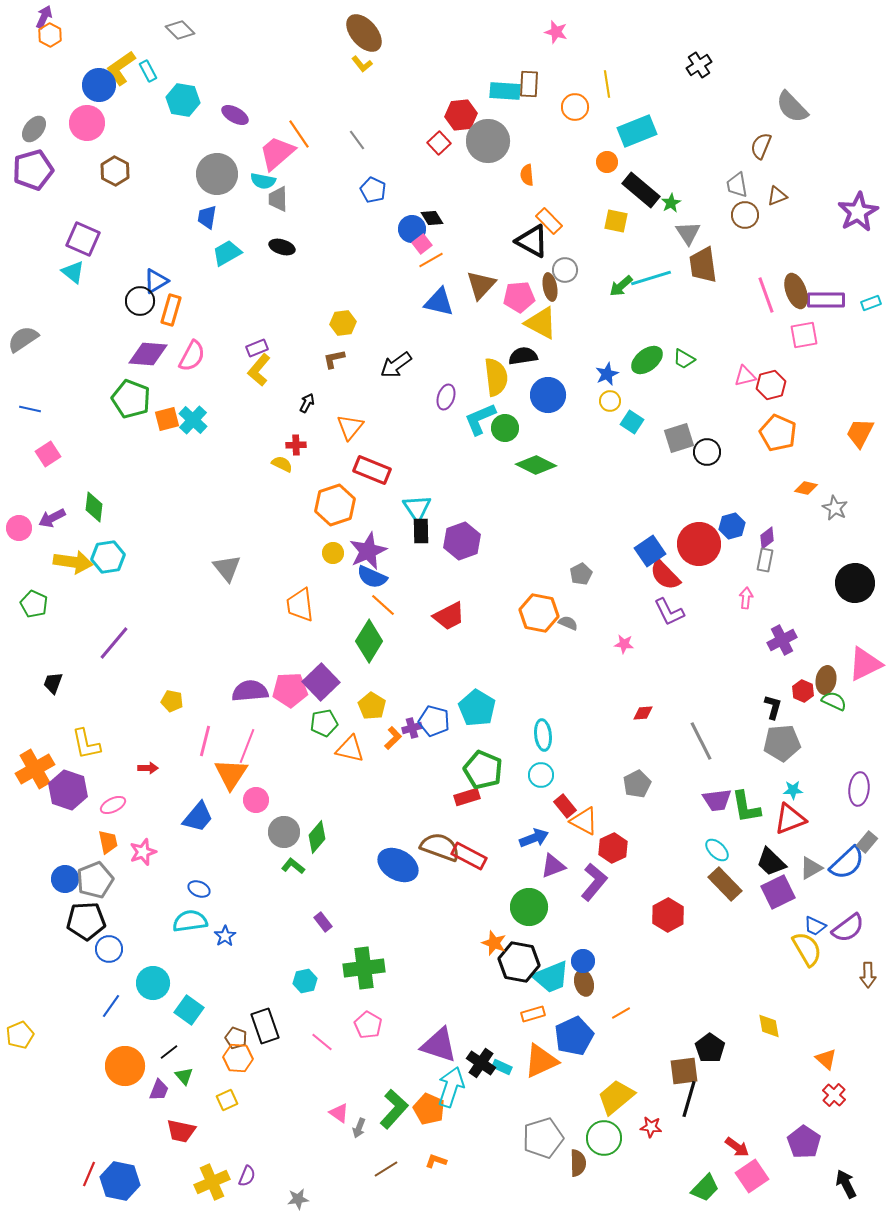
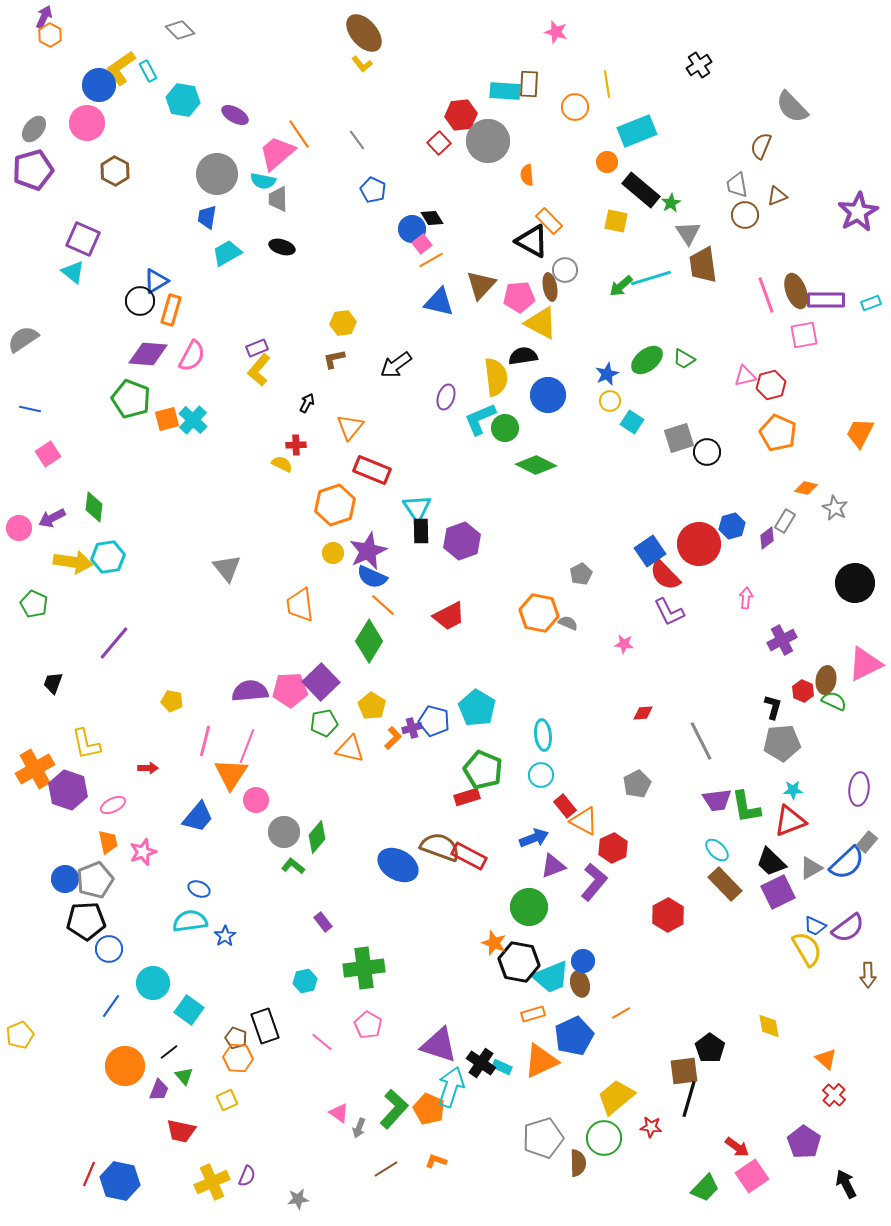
gray rectangle at (765, 560): moved 20 px right, 39 px up; rotated 20 degrees clockwise
red triangle at (790, 819): moved 2 px down
brown ellipse at (584, 983): moved 4 px left, 1 px down
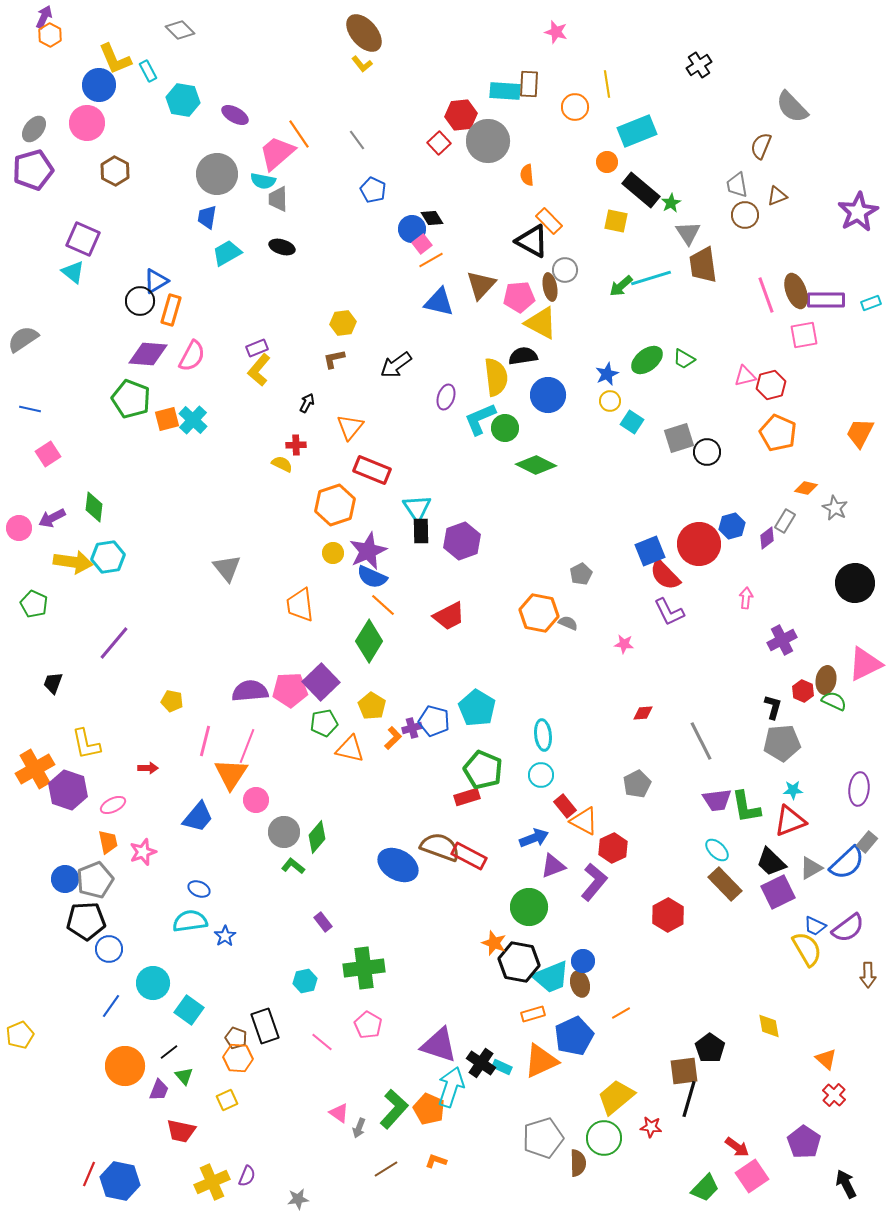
yellow L-shape at (121, 68): moved 6 px left, 9 px up; rotated 78 degrees counterclockwise
blue square at (650, 551): rotated 12 degrees clockwise
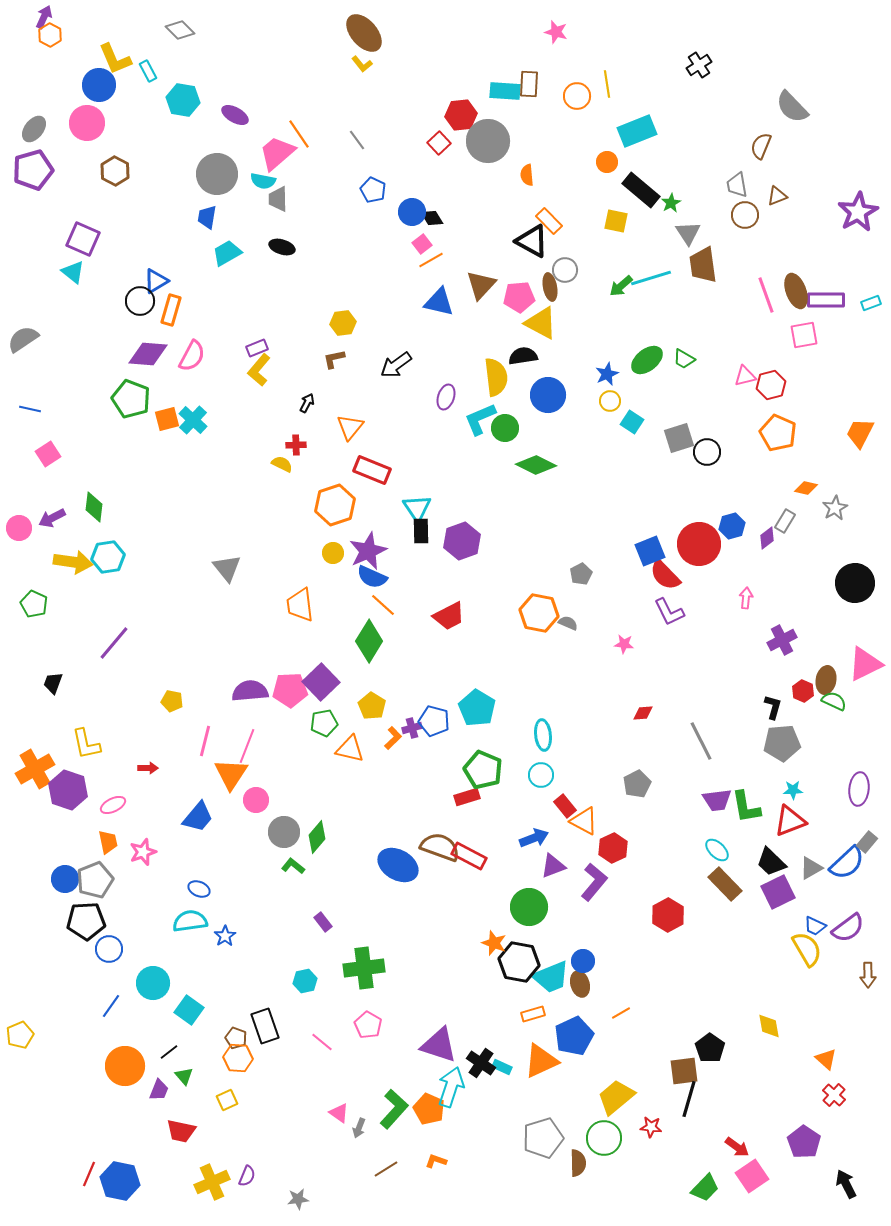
orange circle at (575, 107): moved 2 px right, 11 px up
blue circle at (412, 229): moved 17 px up
gray star at (835, 508): rotated 15 degrees clockwise
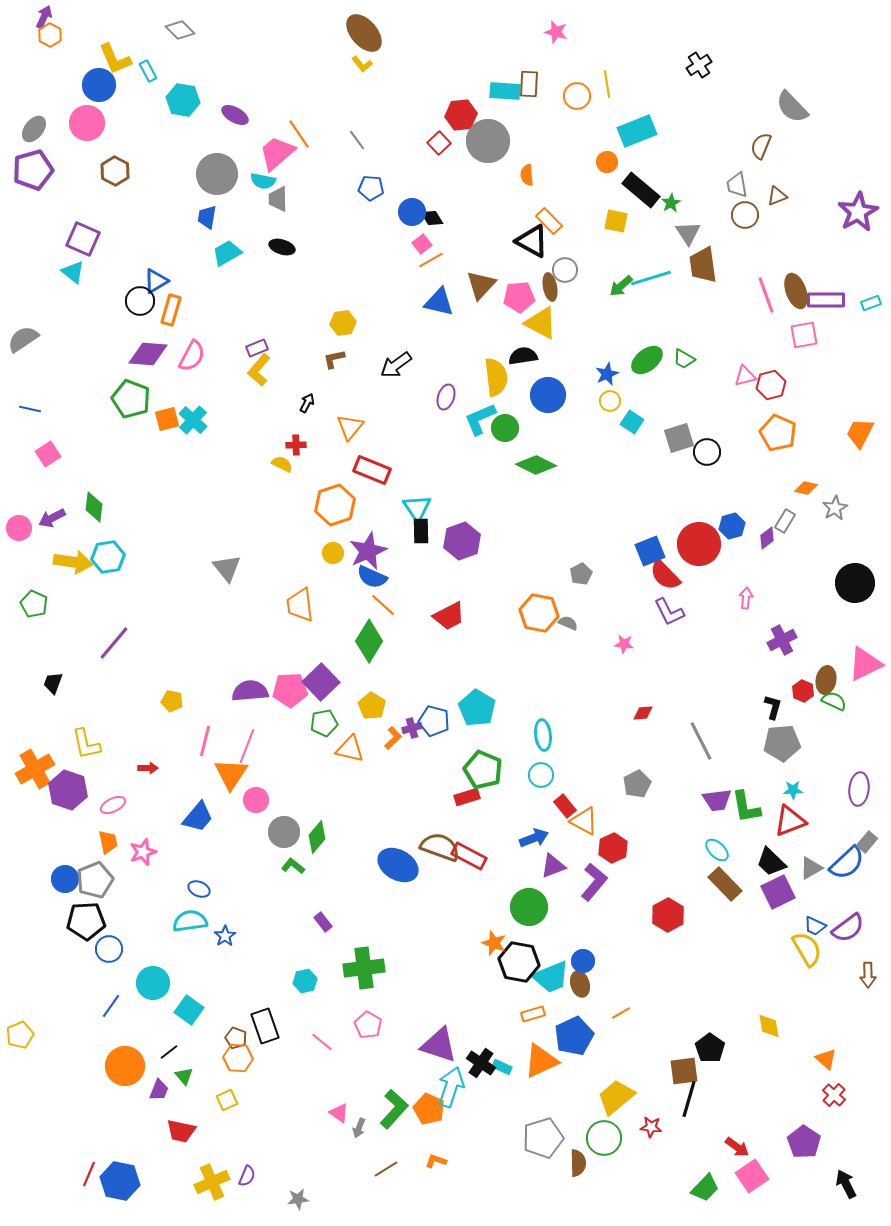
blue pentagon at (373, 190): moved 2 px left, 2 px up; rotated 20 degrees counterclockwise
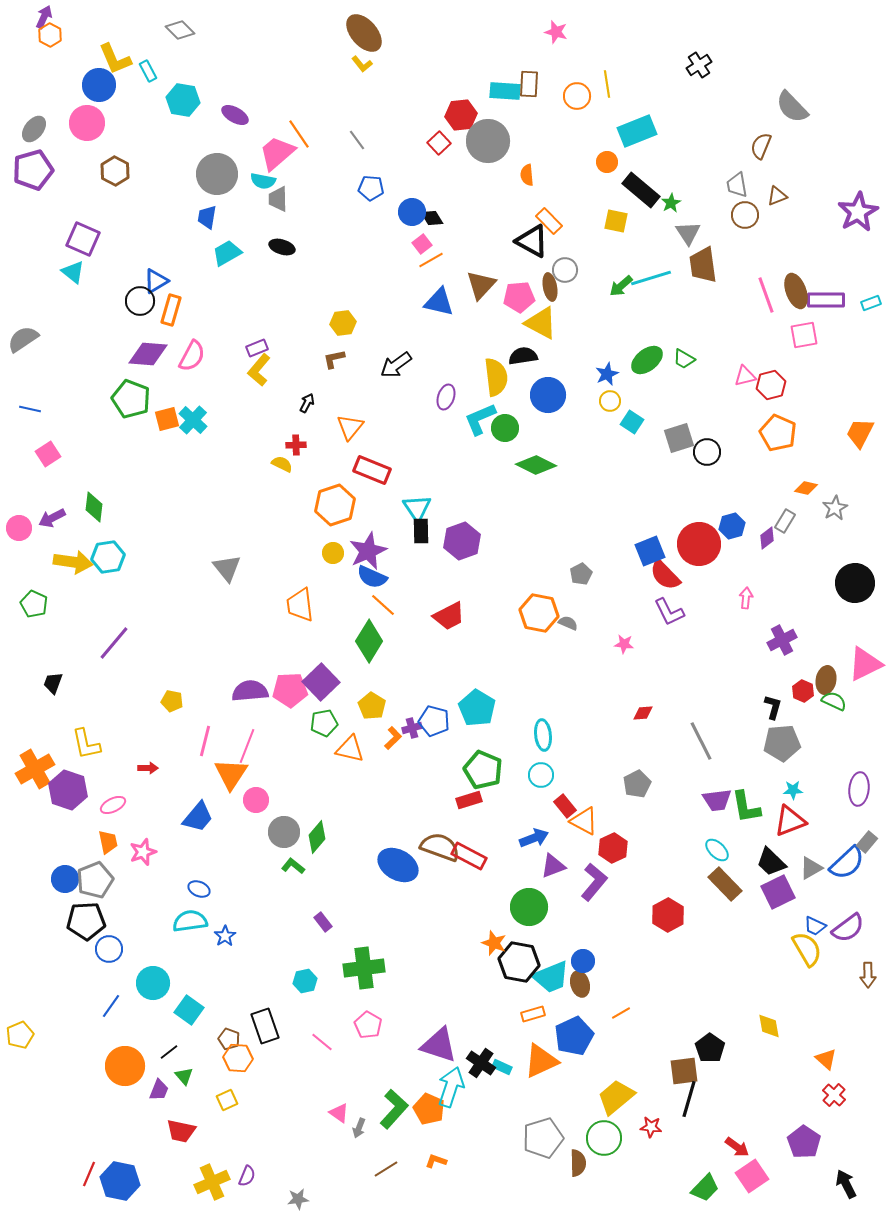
red rectangle at (467, 797): moved 2 px right, 3 px down
brown pentagon at (236, 1038): moved 7 px left, 1 px down
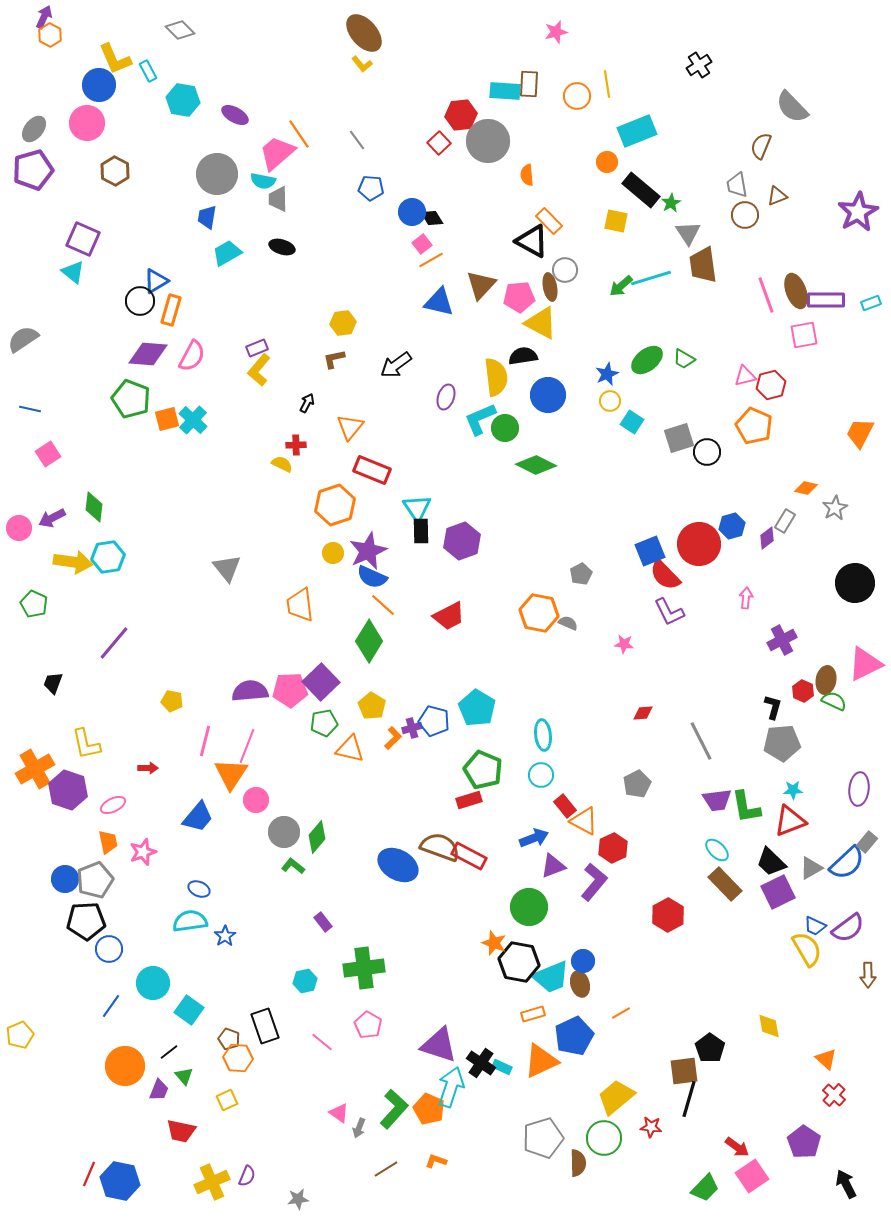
pink star at (556, 32): rotated 30 degrees counterclockwise
orange pentagon at (778, 433): moved 24 px left, 7 px up
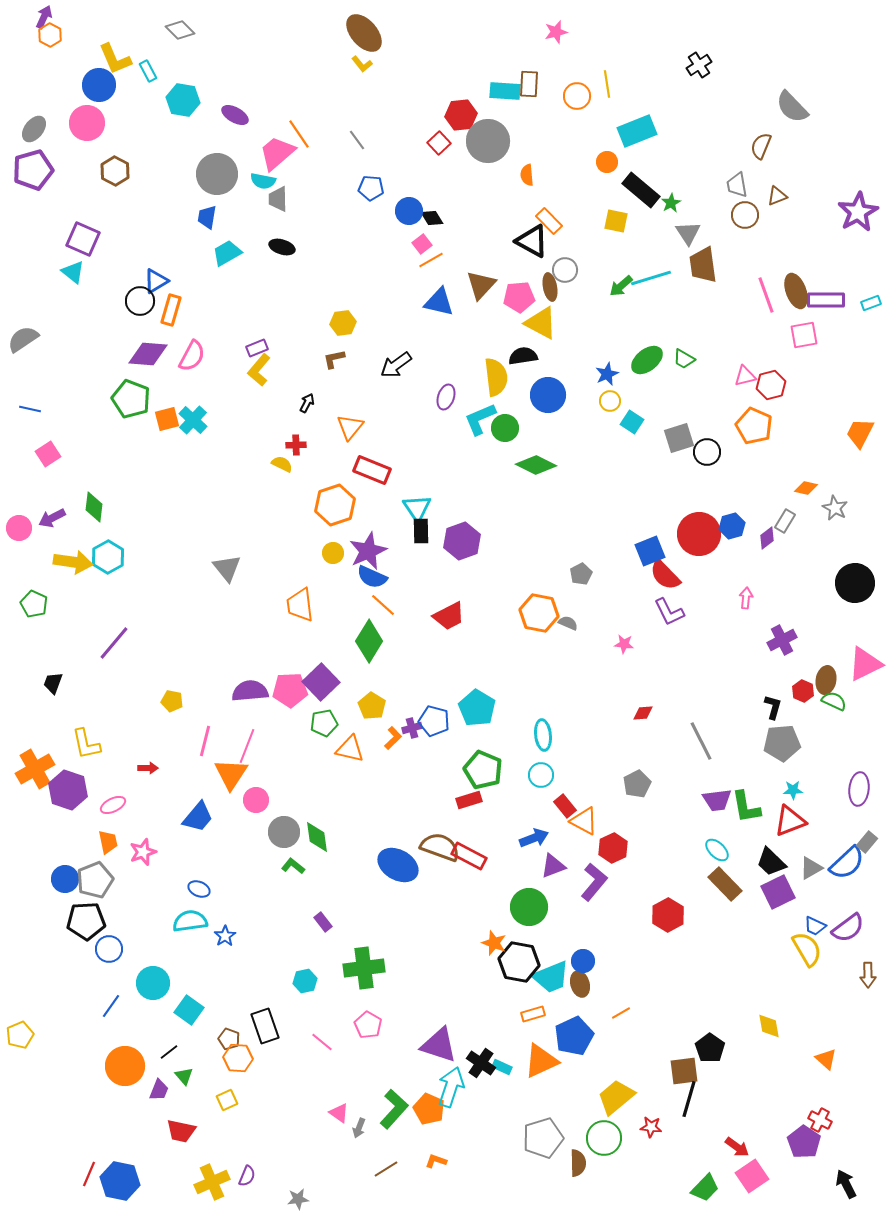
blue circle at (412, 212): moved 3 px left, 1 px up
gray star at (835, 508): rotated 15 degrees counterclockwise
red circle at (699, 544): moved 10 px up
cyan hexagon at (108, 557): rotated 20 degrees counterclockwise
green diamond at (317, 837): rotated 48 degrees counterclockwise
red cross at (834, 1095): moved 14 px left, 25 px down; rotated 15 degrees counterclockwise
